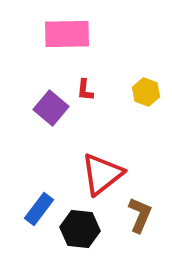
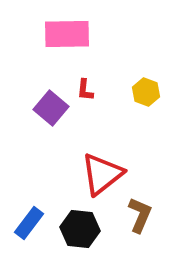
blue rectangle: moved 10 px left, 14 px down
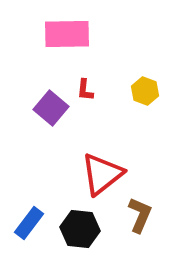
yellow hexagon: moved 1 px left, 1 px up
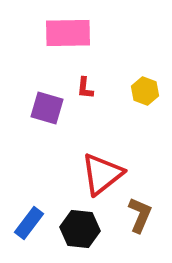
pink rectangle: moved 1 px right, 1 px up
red L-shape: moved 2 px up
purple square: moved 4 px left; rotated 24 degrees counterclockwise
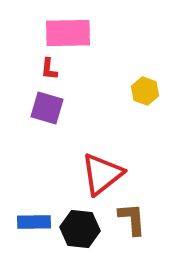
red L-shape: moved 36 px left, 19 px up
brown L-shape: moved 8 px left, 4 px down; rotated 27 degrees counterclockwise
blue rectangle: moved 5 px right, 1 px up; rotated 52 degrees clockwise
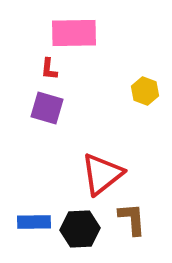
pink rectangle: moved 6 px right
black hexagon: rotated 9 degrees counterclockwise
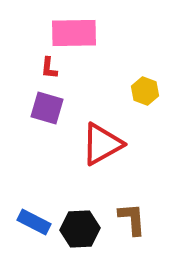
red L-shape: moved 1 px up
red triangle: moved 30 px up; rotated 9 degrees clockwise
blue rectangle: rotated 28 degrees clockwise
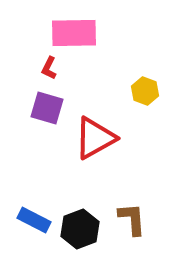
red L-shape: rotated 20 degrees clockwise
red triangle: moved 7 px left, 6 px up
blue rectangle: moved 2 px up
black hexagon: rotated 18 degrees counterclockwise
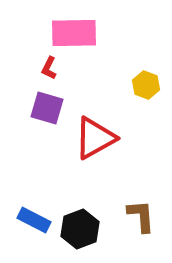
yellow hexagon: moved 1 px right, 6 px up
brown L-shape: moved 9 px right, 3 px up
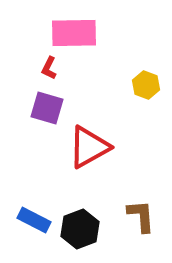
red triangle: moved 6 px left, 9 px down
